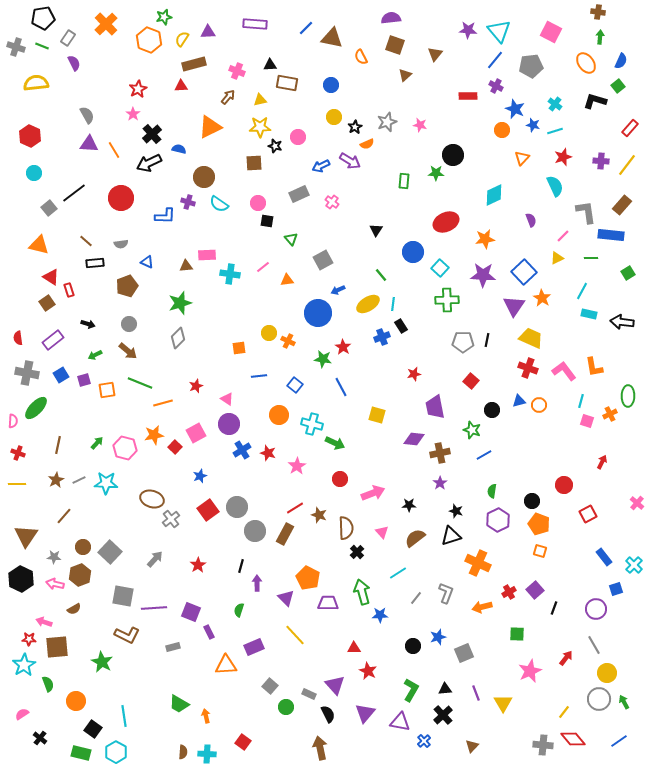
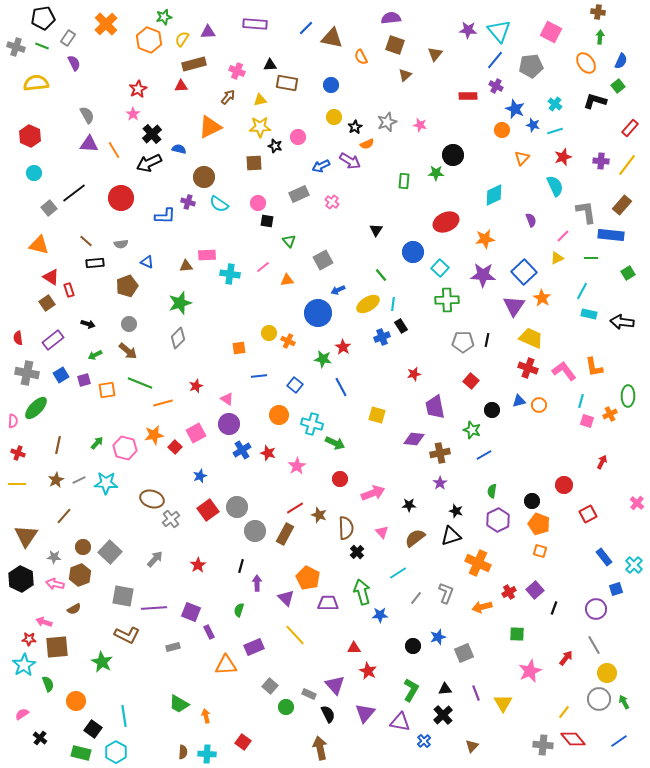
green triangle at (291, 239): moved 2 px left, 2 px down
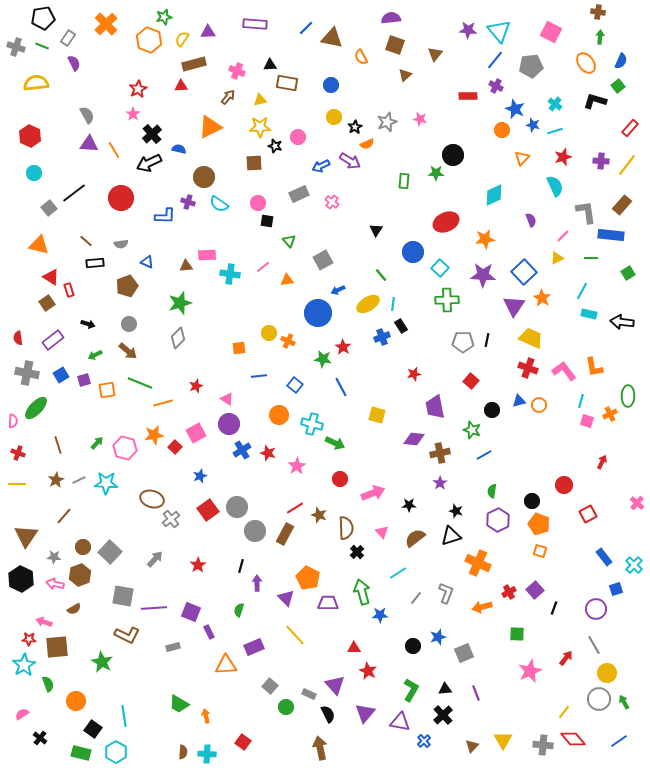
pink star at (420, 125): moved 6 px up
brown line at (58, 445): rotated 30 degrees counterclockwise
yellow triangle at (503, 703): moved 37 px down
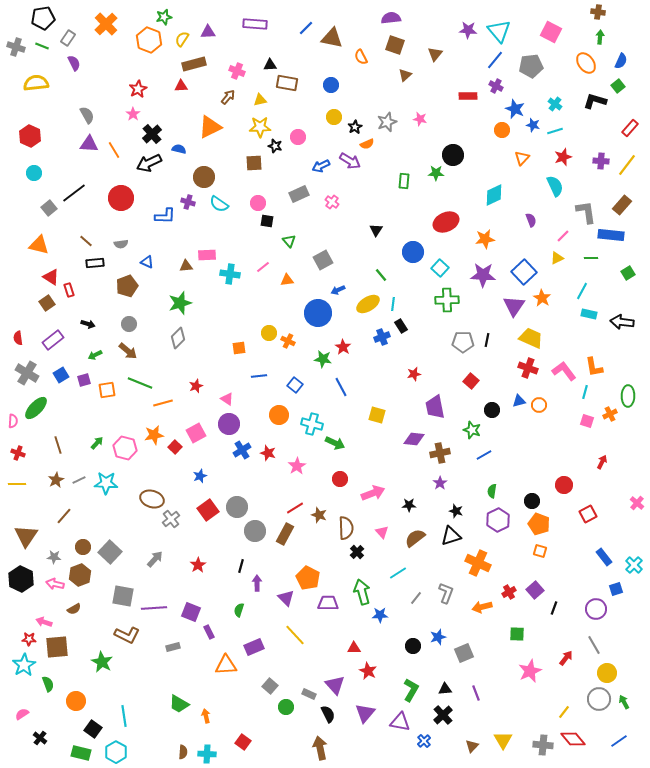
gray cross at (27, 373): rotated 20 degrees clockwise
cyan line at (581, 401): moved 4 px right, 9 px up
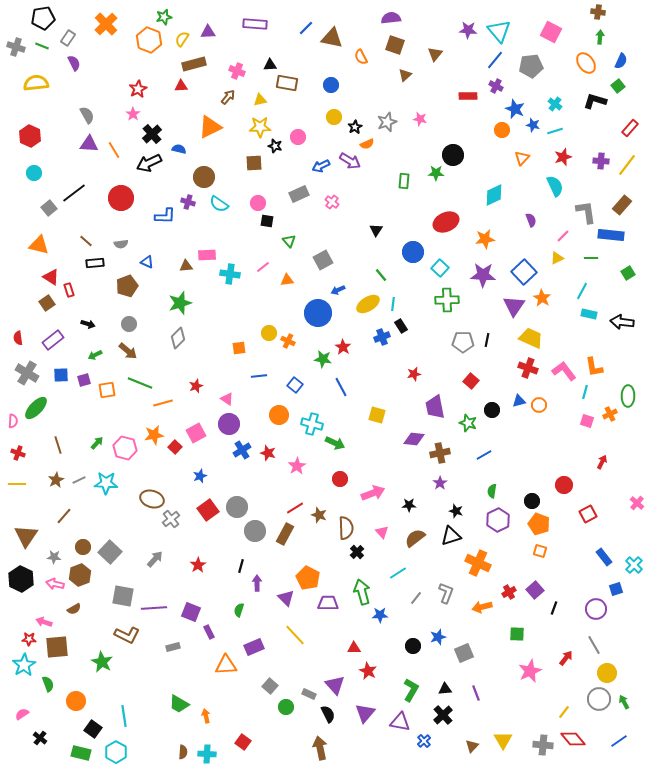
blue square at (61, 375): rotated 28 degrees clockwise
green star at (472, 430): moved 4 px left, 7 px up
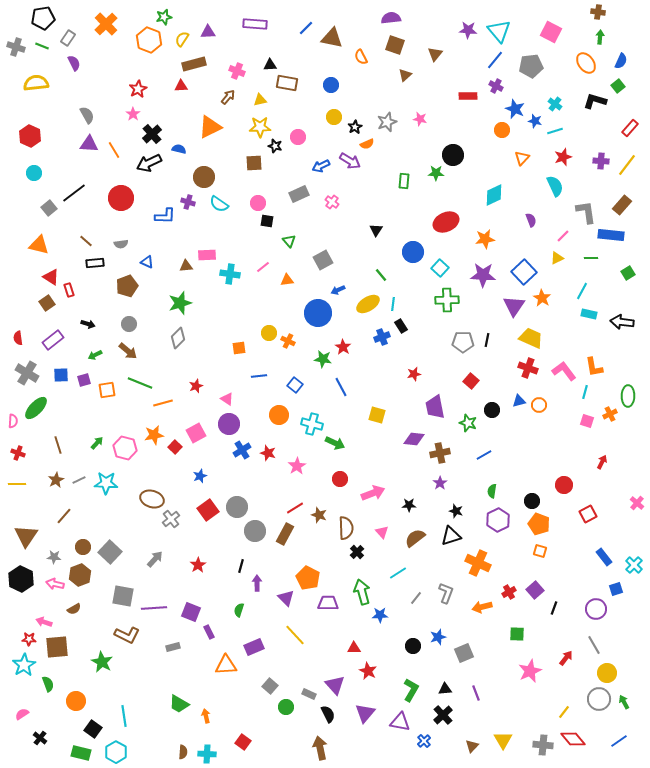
blue star at (533, 125): moved 2 px right, 4 px up
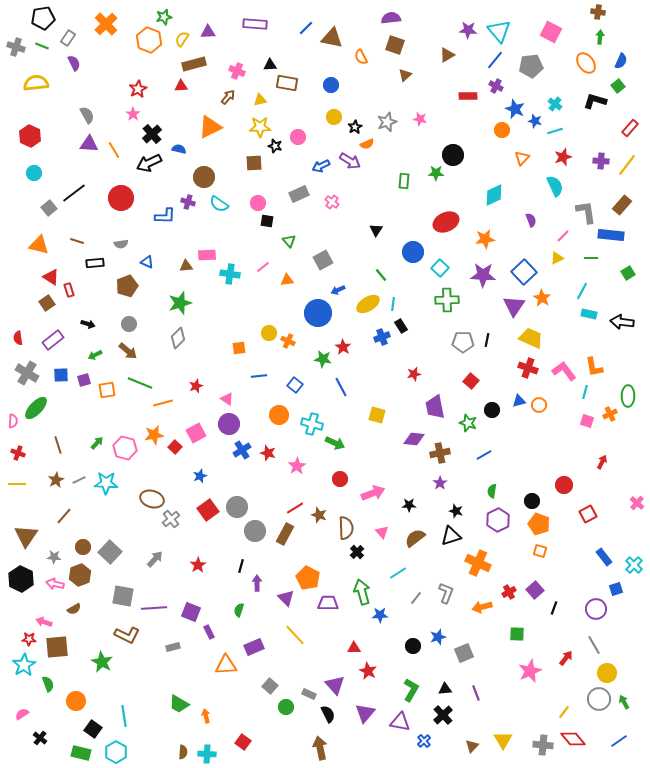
brown triangle at (435, 54): moved 12 px right, 1 px down; rotated 21 degrees clockwise
brown line at (86, 241): moved 9 px left; rotated 24 degrees counterclockwise
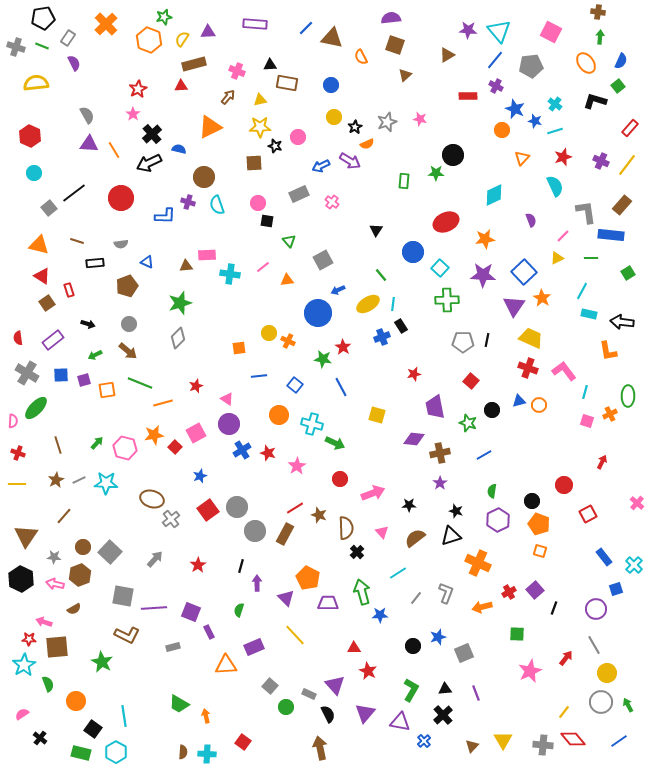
purple cross at (601, 161): rotated 21 degrees clockwise
cyan semicircle at (219, 204): moved 2 px left, 1 px down; rotated 36 degrees clockwise
red triangle at (51, 277): moved 9 px left, 1 px up
orange L-shape at (594, 367): moved 14 px right, 16 px up
gray circle at (599, 699): moved 2 px right, 3 px down
green arrow at (624, 702): moved 4 px right, 3 px down
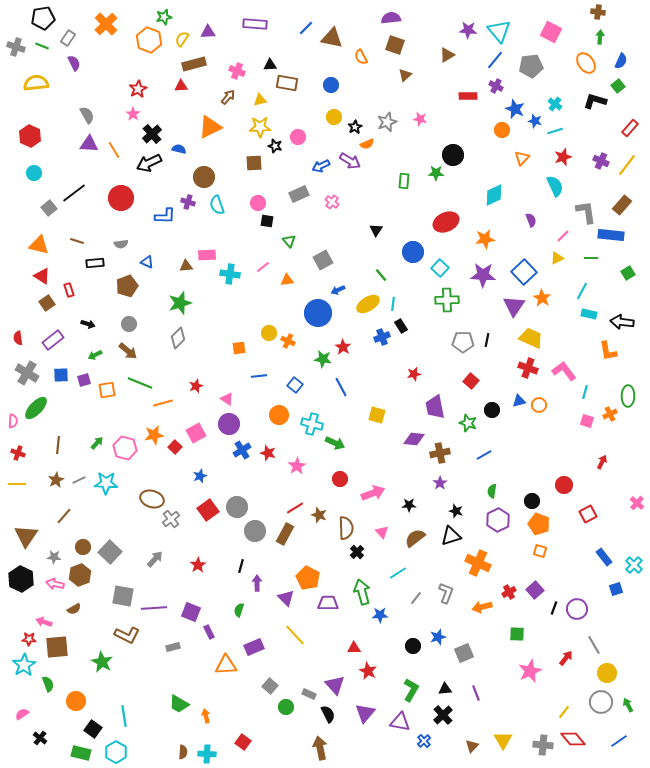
brown line at (58, 445): rotated 24 degrees clockwise
purple circle at (596, 609): moved 19 px left
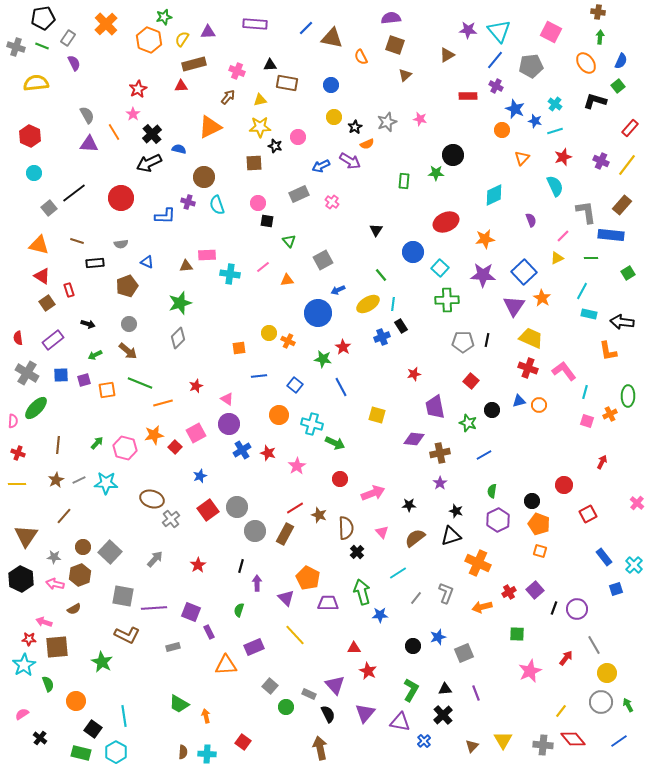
orange line at (114, 150): moved 18 px up
yellow line at (564, 712): moved 3 px left, 1 px up
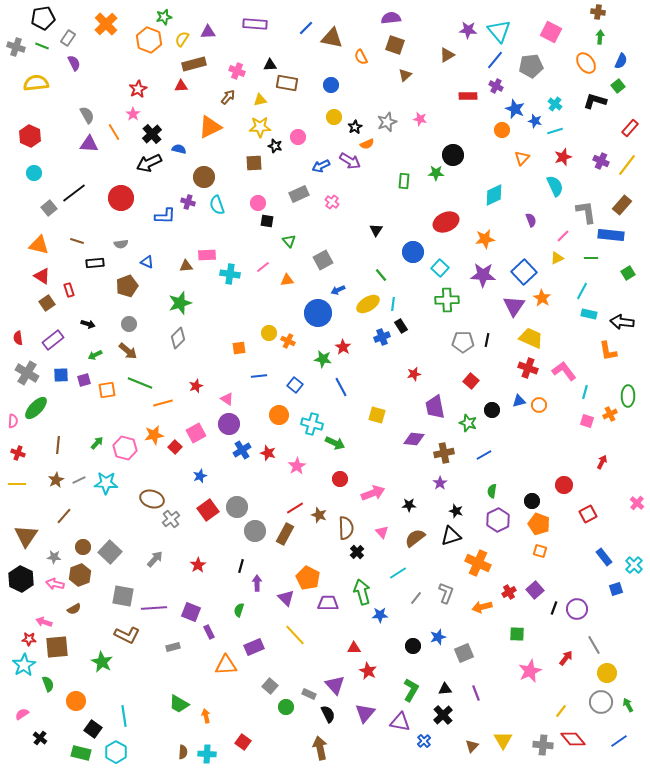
brown cross at (440, 453): moved 4 px right
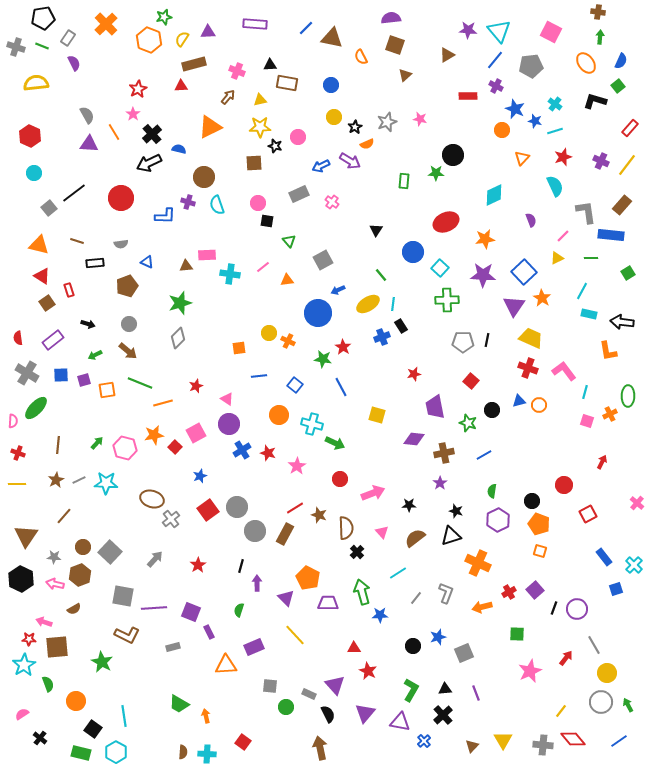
gray square at (270, 686): rotated 35 degrees counterclockwise
